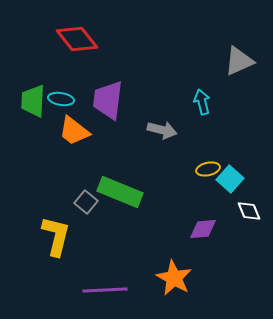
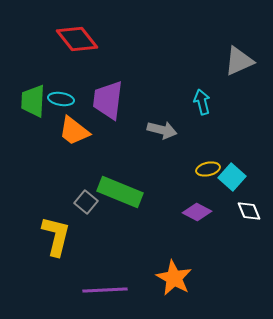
cyan square: moved 2 px right, 2 px up
purple diamond: moved 6 px left, 17 px up; rotated 32 degrees clockwise
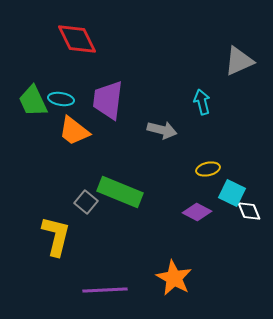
red diamond: rotated 12 degrees clockwise
green trapezoid: rotated 28 degrees counterclockwise
cyan square: moved 16 px down; rotated 16 degrees counterclockwise
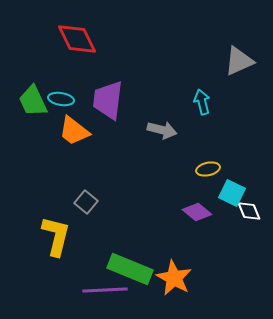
green rectangle: moved 10 px right, 77 px down
purple diamond: rotated 12 degrees clockwise
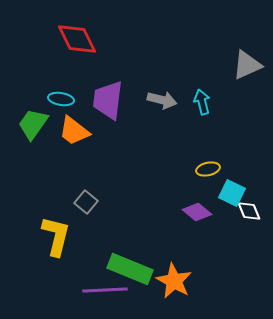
gray triangle: moved 8 px right, 4 px down
green trapezoid: moved 23 px down; rotated 60 degrees clockwise
gray arrow: moved 30 px up
orange star: moved 3 px down
